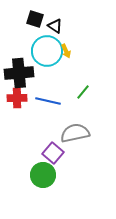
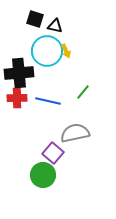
black triangle: rotated 21 degrees counterclockwise
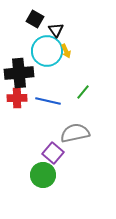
black square: rotated 12 degrees clockwise
black triangle: moved 1 px right, 4 px down; rotated 42 degrees clockwise
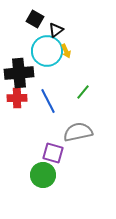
black triangle: rotated 28 degrees clockwise
blue line: rotated 50 degrees clockwise
gray semicircle: moved 3 px right, 1 px up
purple square: rotated 25 degrees counterclockwise
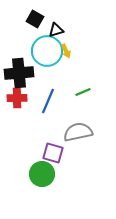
black triangle: rotated 21 degrees clockwise
green line: rotated 28 degrees clockwise
blue line: rotated 50 degrees clockwise
green circle: moved 1 px left, 1 px up
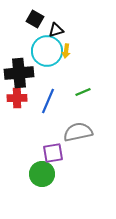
yellow arrow: rotated 32 degrees clockwise
purple square: rotated 25 degrees counterclockwise
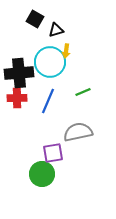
cyan circle: moved 3 px right, 11 px down
